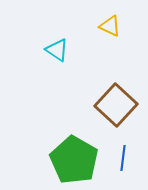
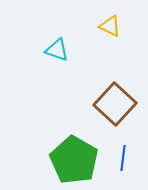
cyan triangle: rotated 15 degrees counterclockwise
brown square: moved 1 px left, 1 px up
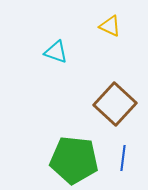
cyan triangle: moved 1 px left, 2 px down
green pentagon: rotated 24 degrees counterclockwise
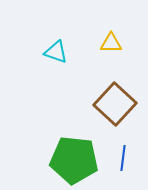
yellow triangle: moved 1 px right, 17 px down; rotated 25 degrees counterclockwise
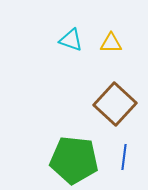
cyan triangle: moved 15 px right, 12 px up
blue line: moved 1 px right, 1 px up
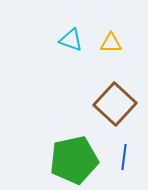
green pentagon: rotated 18 degrees counterclockwise
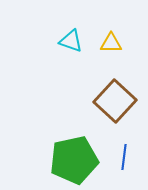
cyan triangle: moved 1 px down
brown square: moved 3 px up
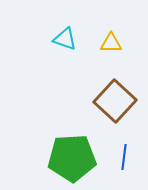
cyan triangle: moved 6 px left, 2 px up
green pentagon: moved 2 px left, 2 px up; rotated 9 degrees clockwise
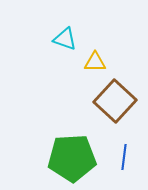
yellow triangle: moved 16 px left, 19 px down
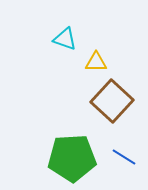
yellow triangle: moved 1 px right
brown square: moved 3 px left
blue line: rotated 65 degrees counterclockwise
